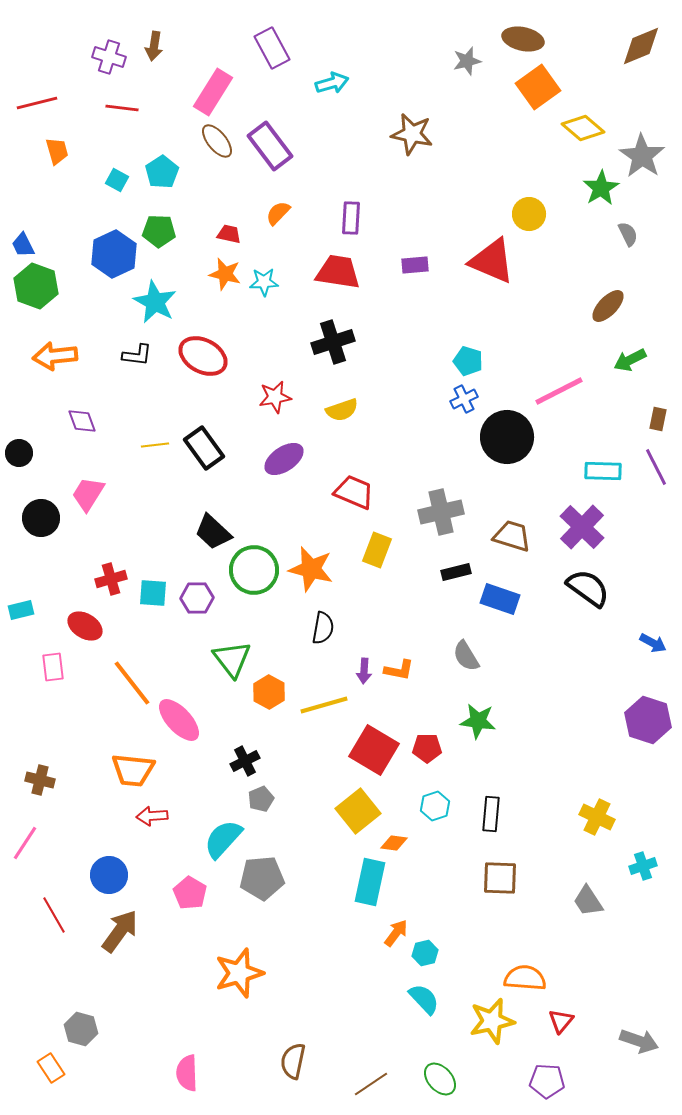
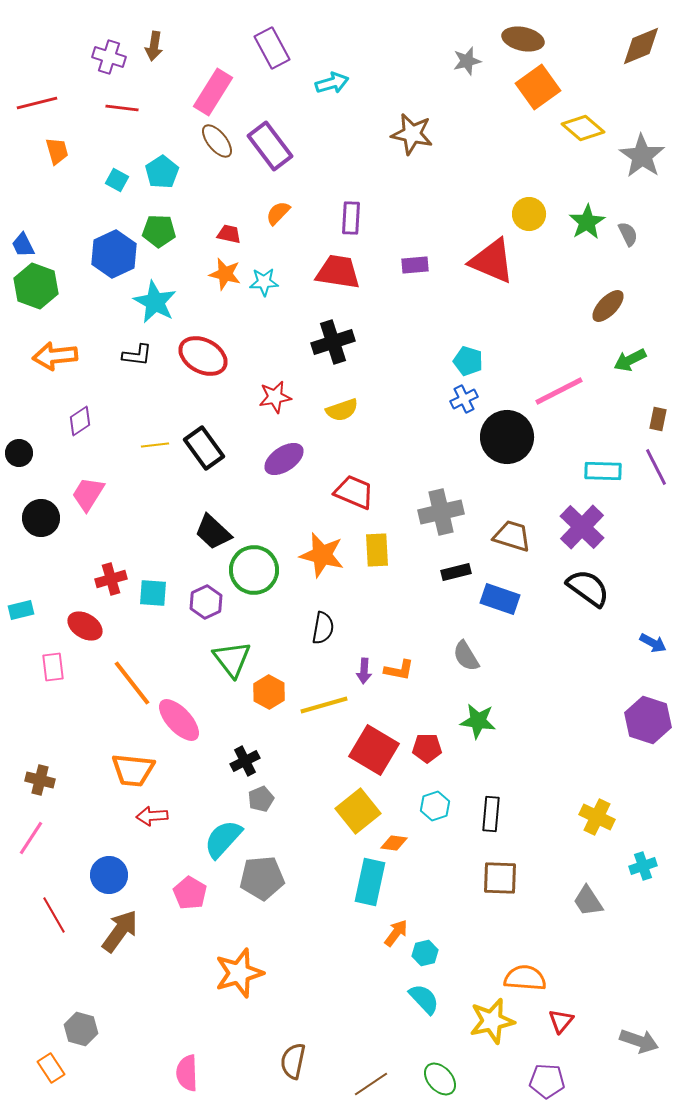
green star at (601, 188): moved 14 px left, 34 px down
purple diamond at (82, 421): moved 2 px left; rotated 76 degrees clockwise
yellow rectangle at (377, 550): rotated 24 degrees counterclockwise
orange star at (311, 569): moved 11 px right, 14 px up
purple hexagon at (197, 598): moved 9 px right, 4 px down; rotated 24 degrees counterclockwise
pink line at (25, 843): moved 6 px right, 5 px up
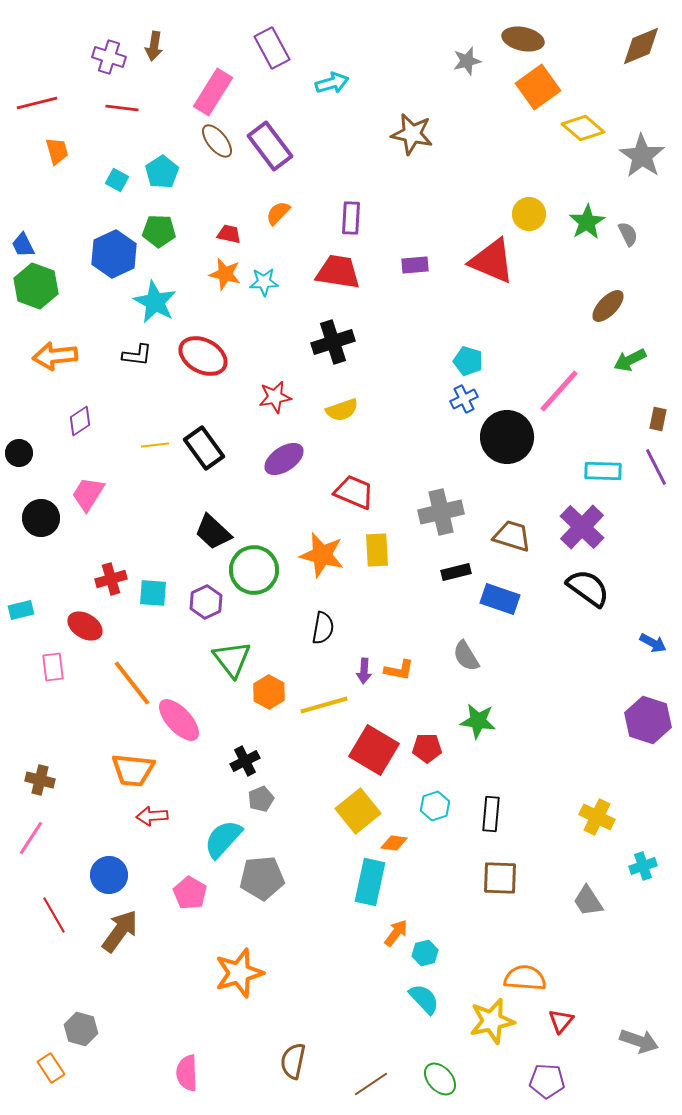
pink line at (559, 391): rotated 21 degrees counterclockwise
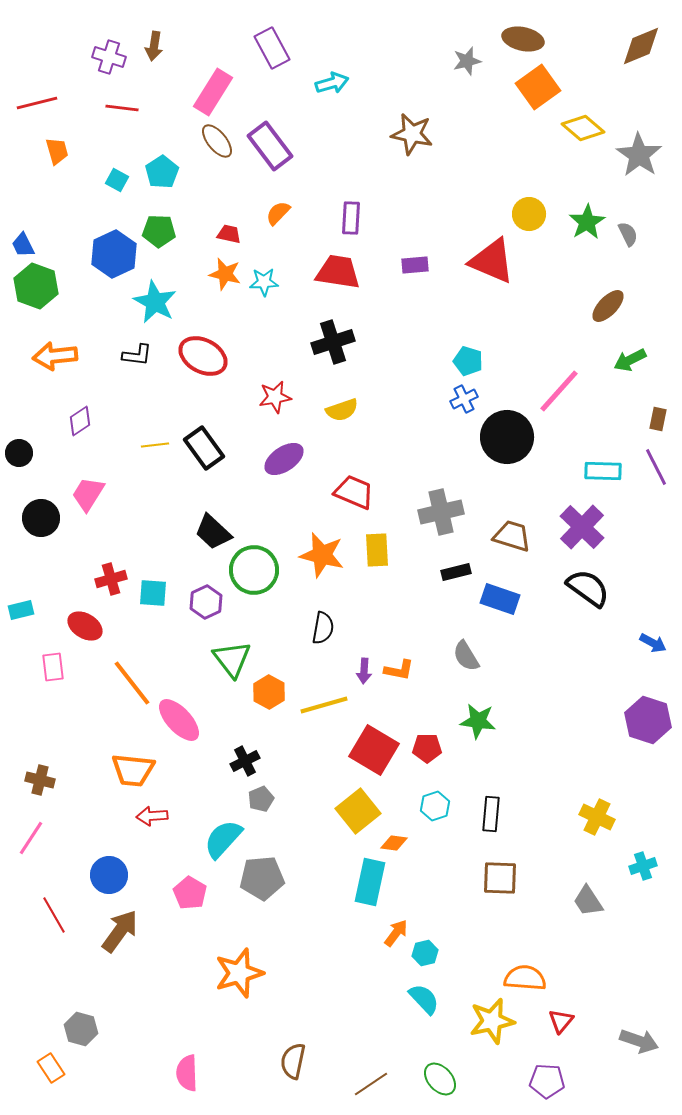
gray star at (642, 156): moved 3 px left, 1 px up
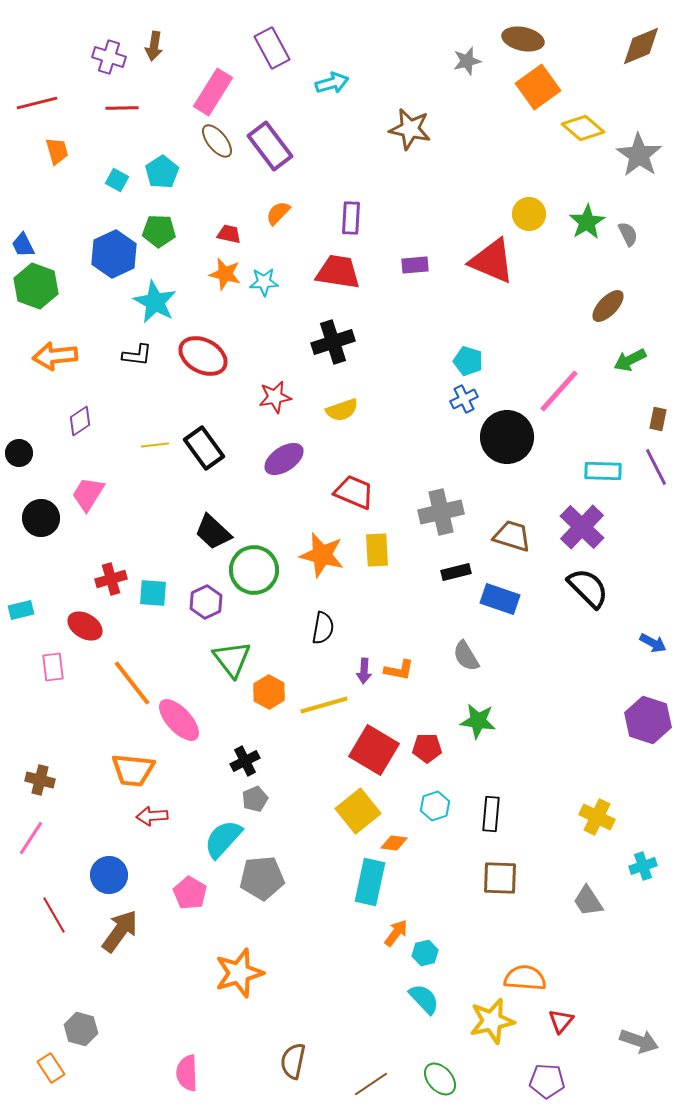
red line at (122, 108): rotated 8 degrees counterclockwise
brown star at (412, 134): moved 2 px left, 5 px up
black semicircle at (588, 588): rotated 9 degrees clockwise
gray pentagon at (261, 799): moved 6 px left
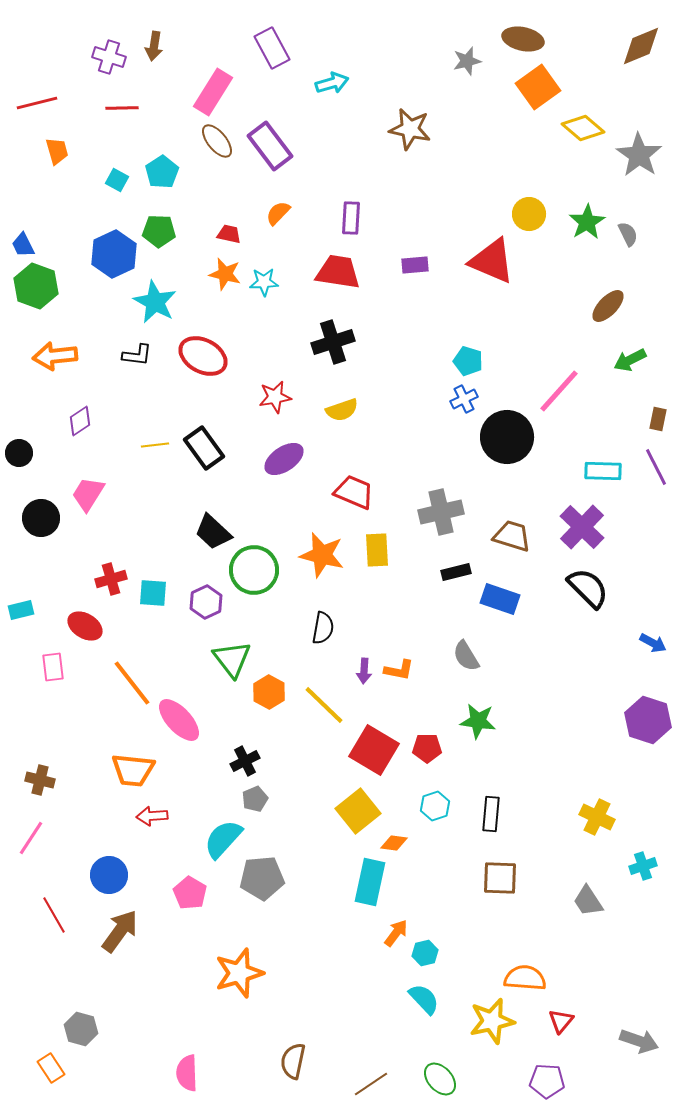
yellow line at (324, 705): rotated 60 degrees clockwise
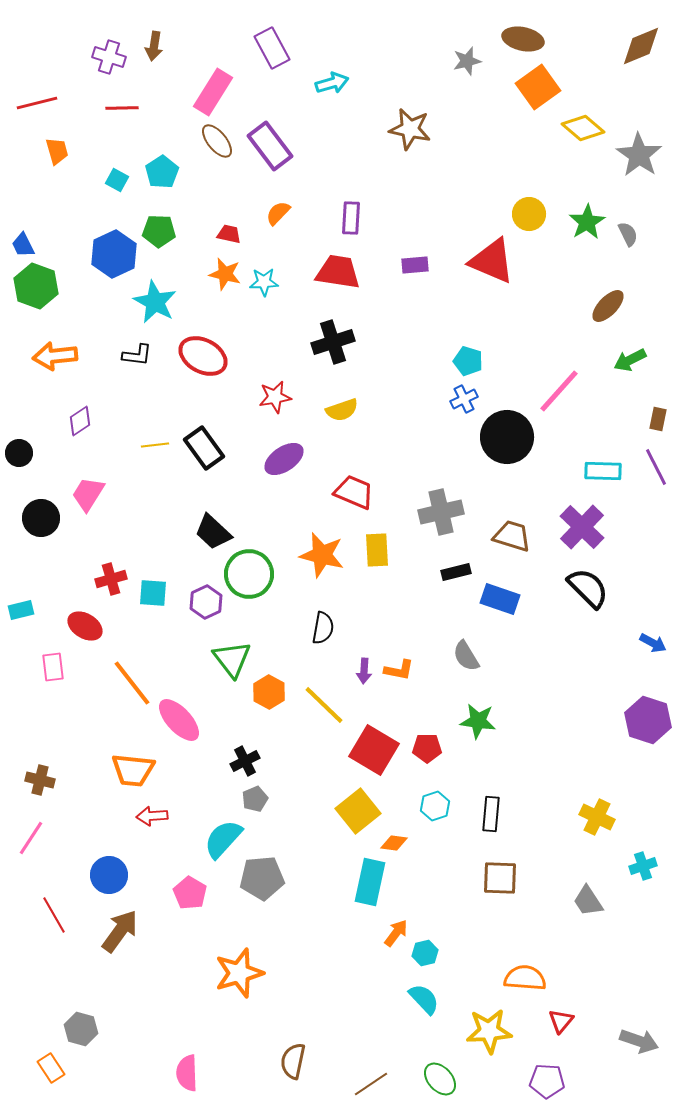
green circle at (254, 570): moved 5 px left, 4 px down
yellow star at (492, 1021): moved 3 px left, 10 px down; rotated 9 degrees clockwise
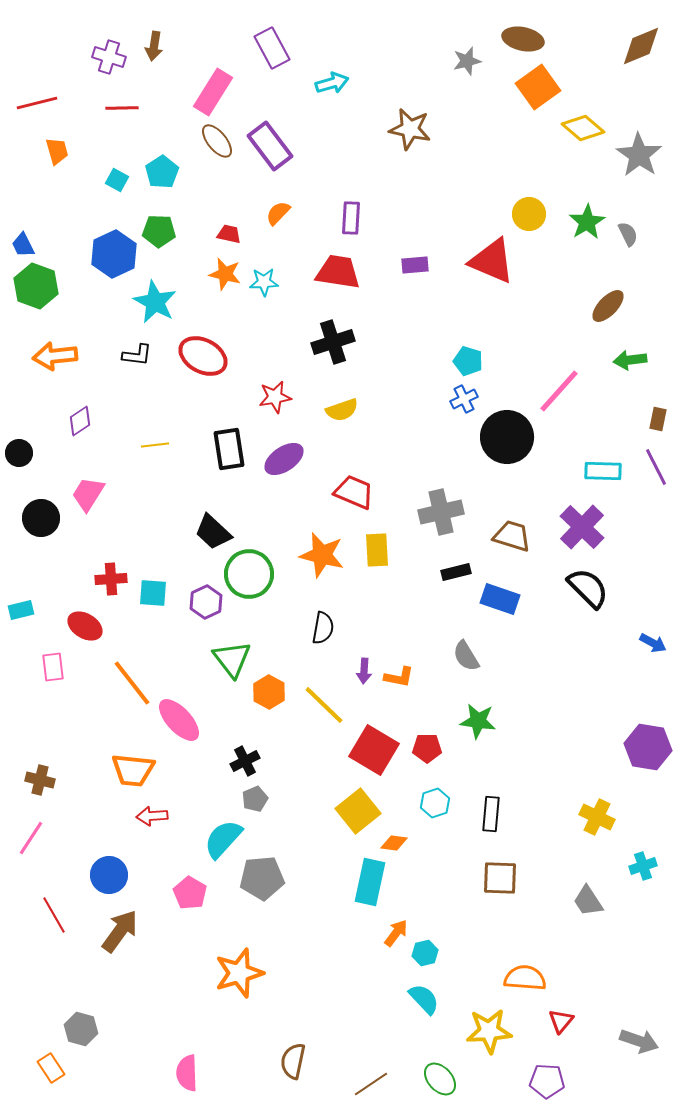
green arrow at (630, 360): rotated 20 degrees clockwise
black rectangle at (204, 448): moved 25 px right, 1 px down; rotated 27 degrees clockwise
red cross at (111, 579): rotated 12 degrees clockwise
orange L-shape at (399, 670): moved 7 px down
purple hexagon at (648, 720): moved 27 px down; rotated 9 degrees counterclockwise
cyan hexagon at (435, 806): moved 3 px up
